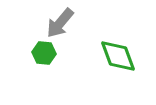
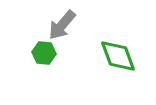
gray arrow: moved 2 px right, 2 px down
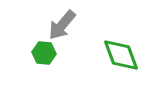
green diamond: moved 3 px right, 1 px up
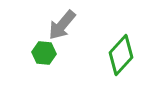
green diamond: rotated 63 degrees clockwise
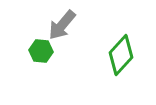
green hexagon: moved 3 px left, 2 px up
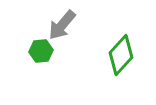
green hexagon: rotated 10 degrees counterclockwise
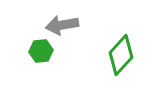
gray arrow: rotated 40 degrees clockwise
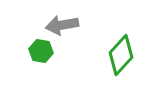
green hexagon: rotated 15 degrees clockwise
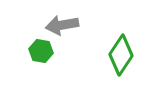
green diamond: rotated 9 degrees counterclockwise
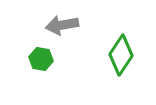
green hexagon: moved 8 px down
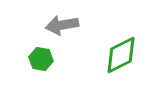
green diamond: rotated 30 degrees clockwise
